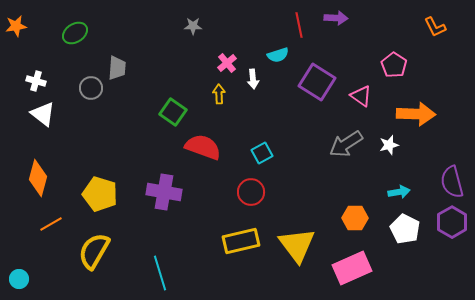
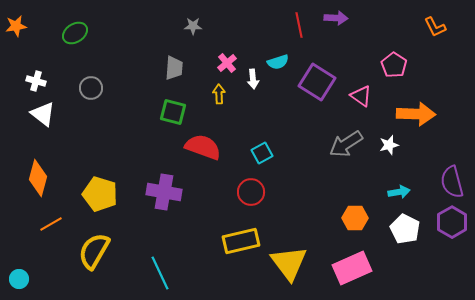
cyan semicircle: moved 7 px down
gray trapezoid: moved 57 px right
green square: rotated 20 degrees counterclockwise
yellow triangle: moved 8 px left, 18 px down
cyan line: rotated 8 degrees counterclockwise
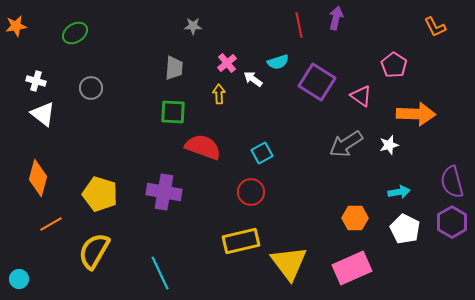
purple arrow: rotated 80 degrees counterclockwise
white arrow: rotated 132 degrees clockwise
green square: rotated 12 degrees counterclockwise
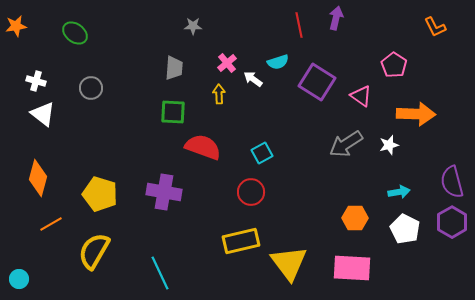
green ellipse: rotated 70 degrees clockwise
pink rectangle: rotated 27 degrees clockwise
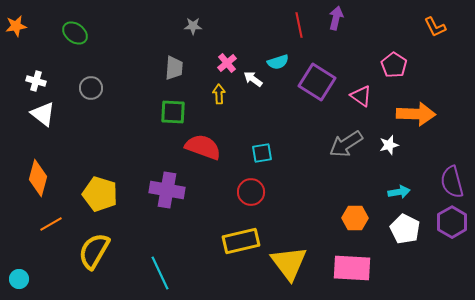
cyan square: rotated 20 degrees clockwise
purple cross: moved 3 px right, 2 px up
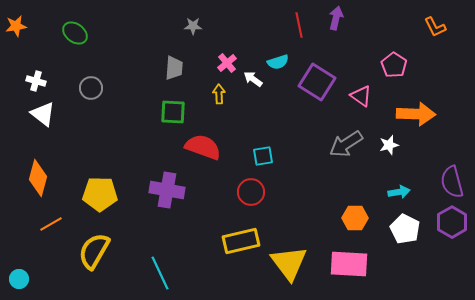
cyan square: moved 1 px right, 3 px down
yellow pentagon: rotated 16 degrees counterclockwise
pink rectangle: moved 3 px left, 4 px up
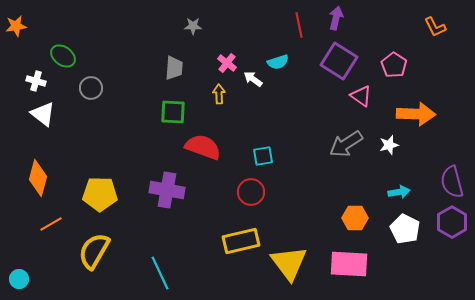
green ellipse: moved 12 px left, 23 px down
pink cross: rotated 12 degrees counterclockwise
purple square: moved 22 px right, 21 px up
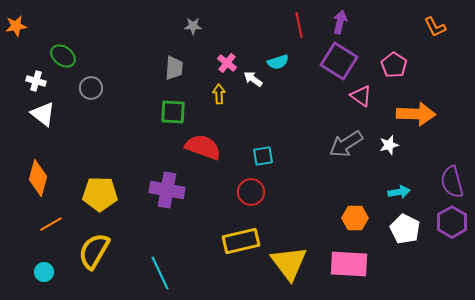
purple arrow: moved 4 px right, 4 px down
cyan circle: moved 25 px right, 7 px up
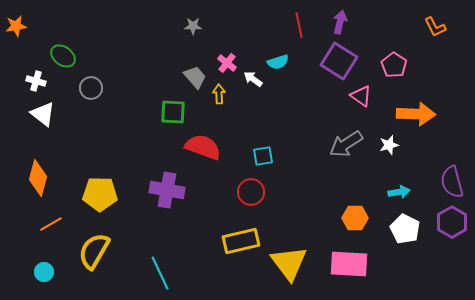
gray trapezoid: moved 21 px right, 9 px down; rotated 45 degrees counterclockwise
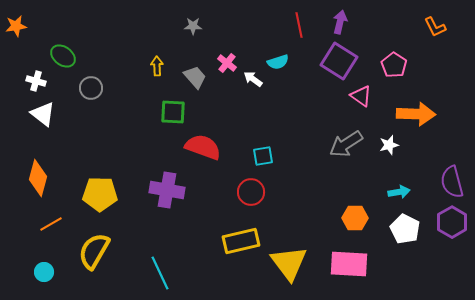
yellow arrow: moved 62 px left, 28 px up
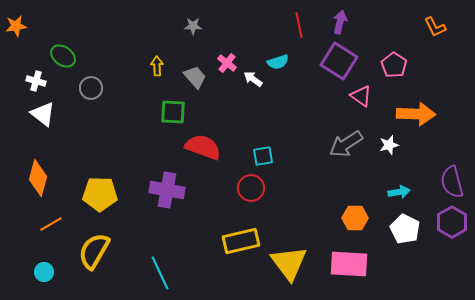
red circle: moved 4 px up
